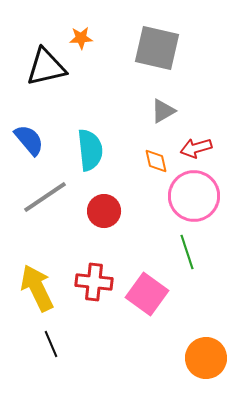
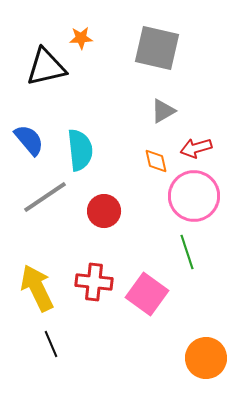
cyan semicircle: moved 10 px left
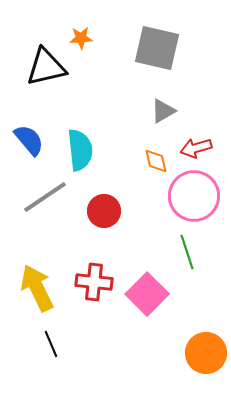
pink square: rotated 9 degrees clockwise
orange circle: moved 5 px up
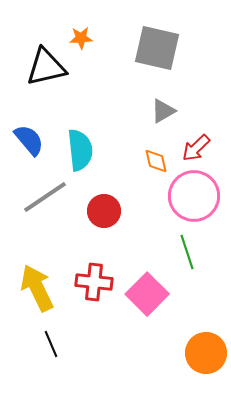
red arrow: rotated 28 degrees counterclockwise
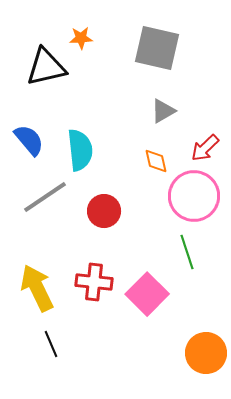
red arrow: moved 9 px right
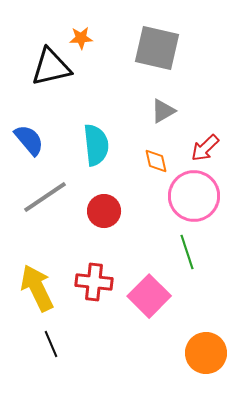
black triangle: moved 5 px right
cyan semicircle: moved 16 px right, 5 px up
pink square: moved 2 px right, 2 px down
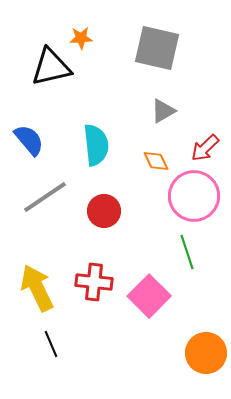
orange diamond: rotated 12 degrees counterclockwise
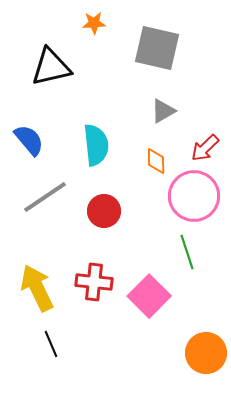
orange star: moved 13 px right, 15 px up
orange diamond: rotated 24 degrees clockwise
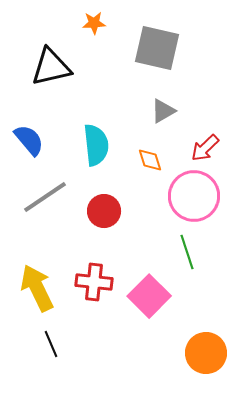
orange diamond: moved 6 px left, 1 px up; rotated 16 degrees counterclockwise
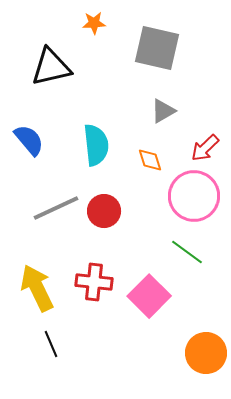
gray line: moved 11 px right, 11 px down; rotated 9 degrees clockwise
green line: rotated 36 degrees counterclockwise
